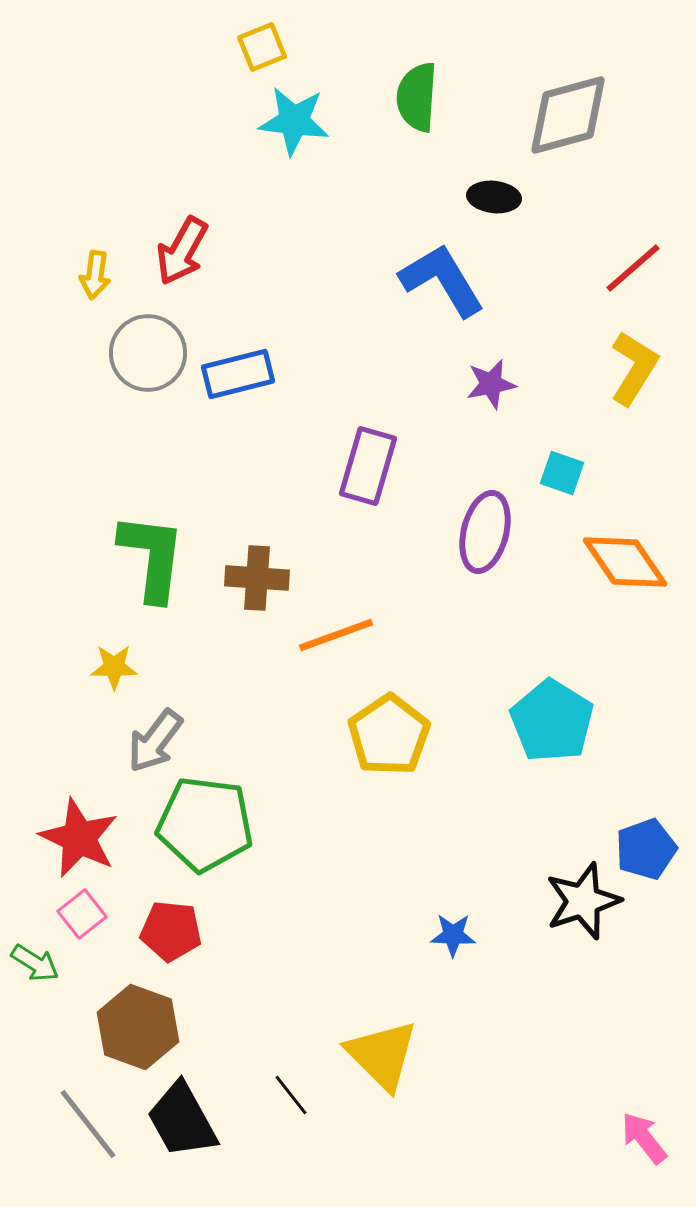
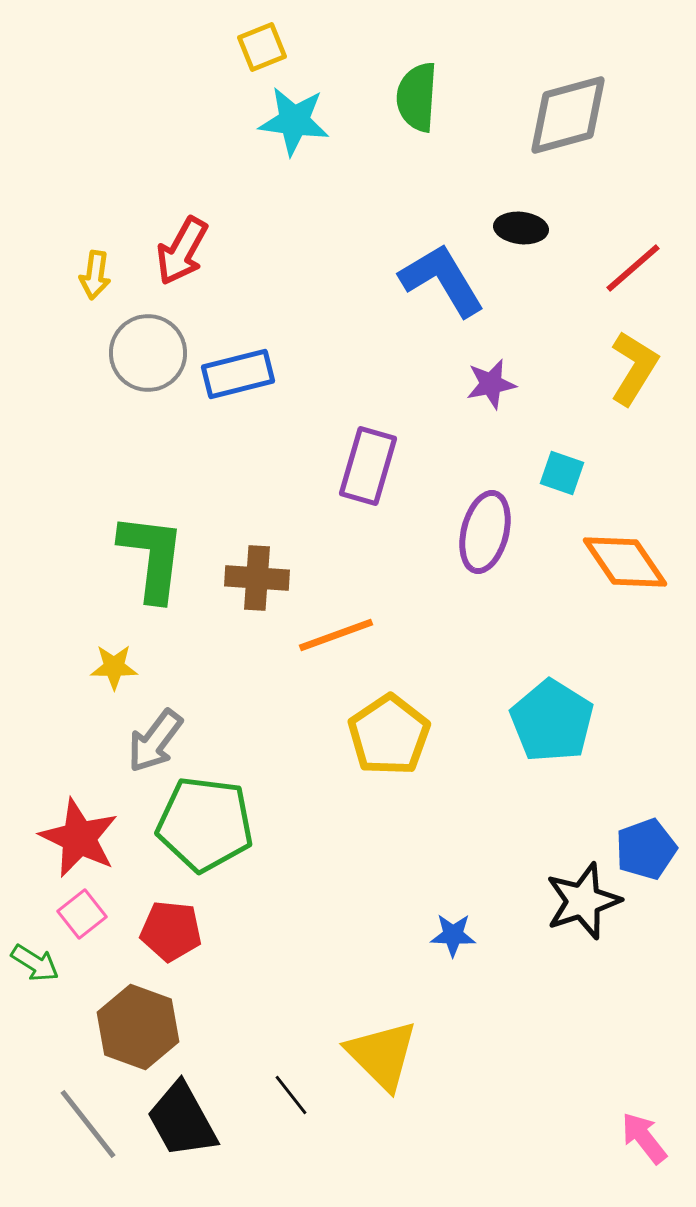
black ellipse: moved 27 px right, 31 px down
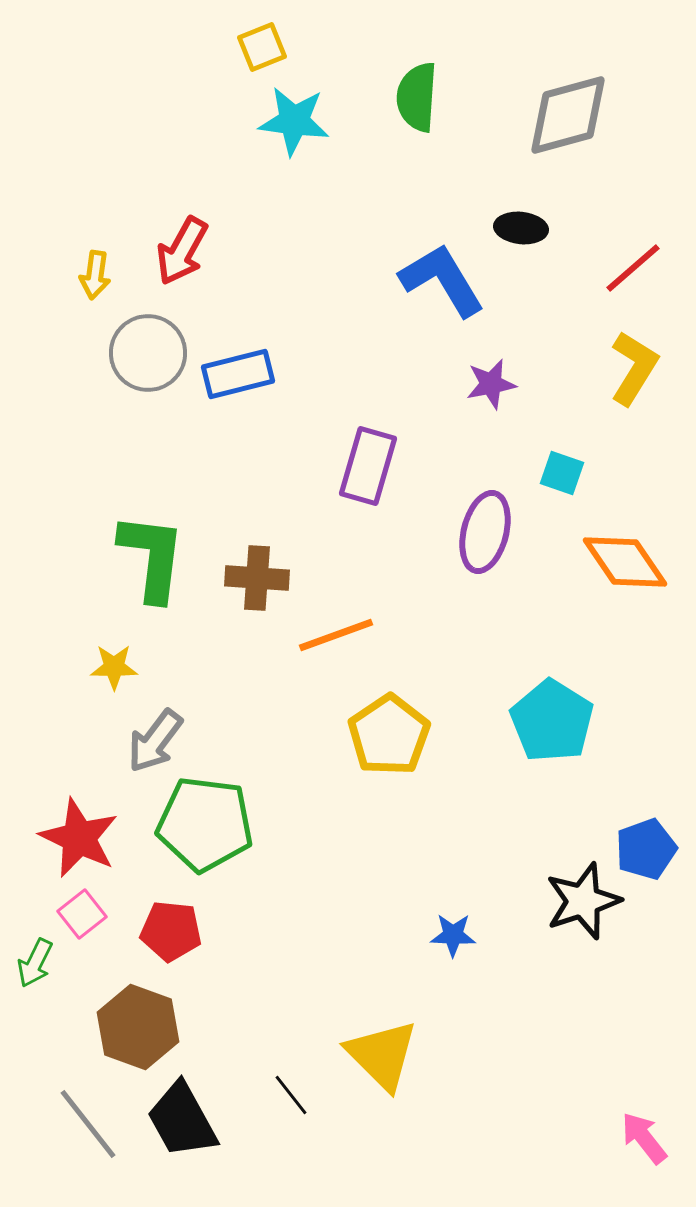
green arrow: rotated 84 degrees clockwise
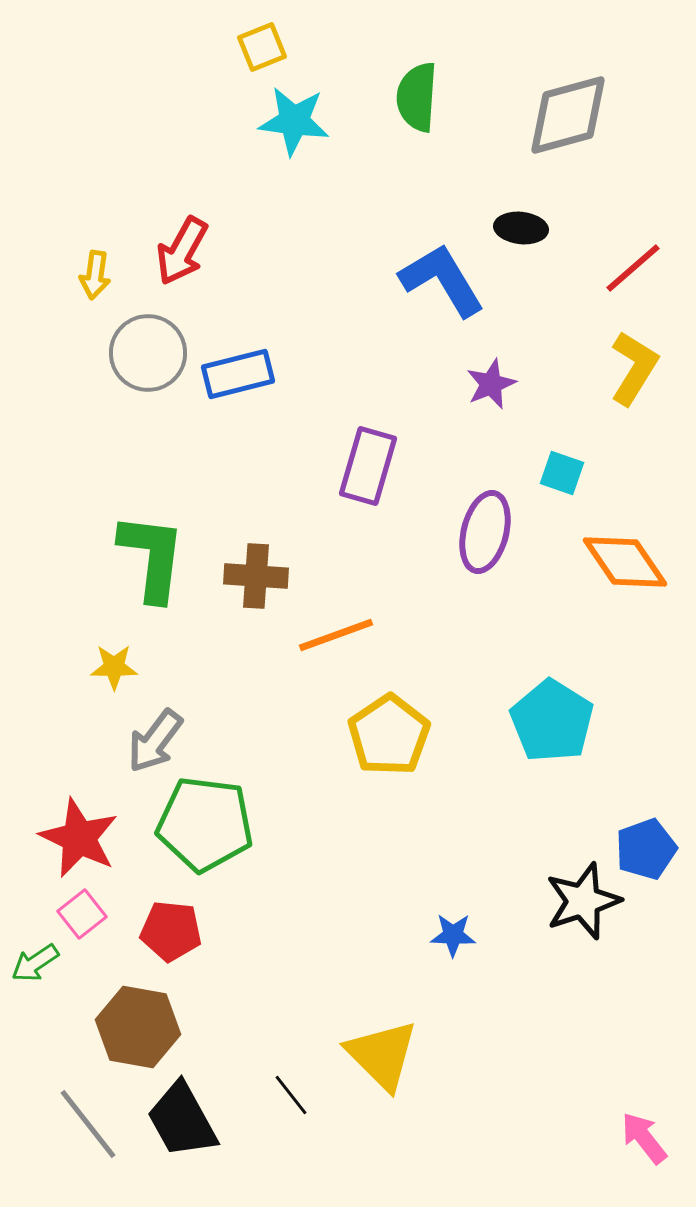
purple star: rotated 12 degrees counterclockwise
brown cross: moved 1 px left, 2 px up
green arrow: rotated 30 degrees clockwise
brown hexagon: rotated 10 degrees counterclockwise
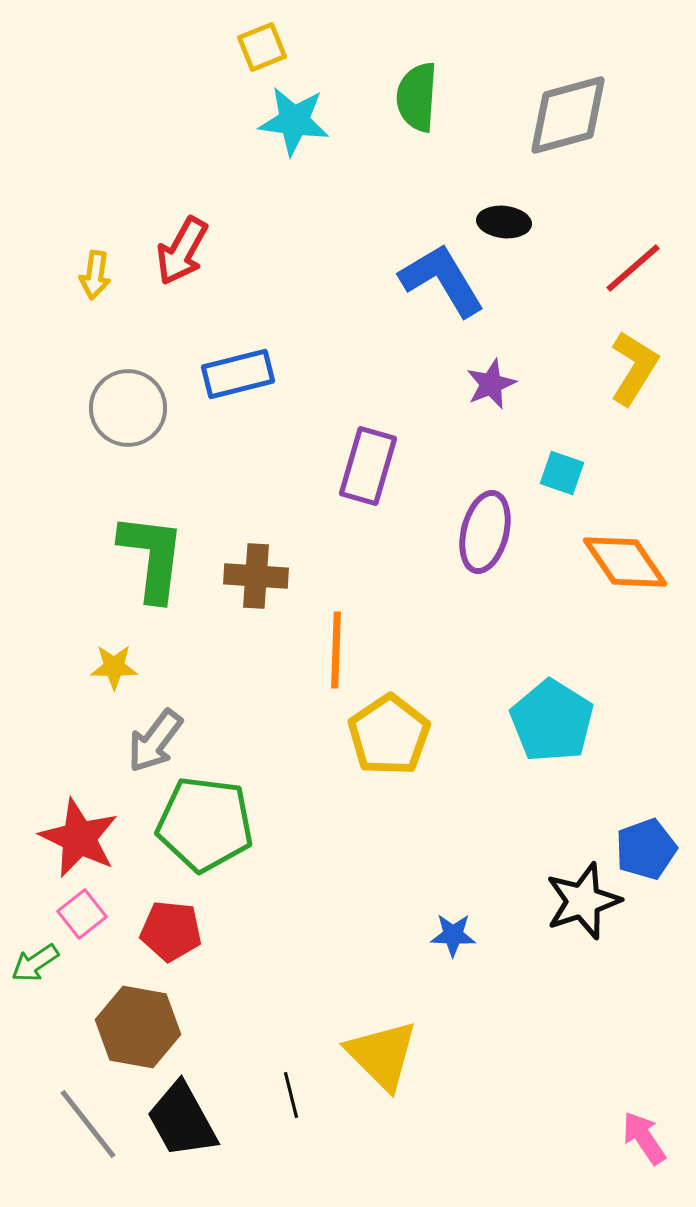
black ellipse: moved 17 px left, 6 px up
gray circle: moved 20 px left, 55 px down
orange line: moved 15 px down; rotated 68 degrees counterclockwise
black line: rotated 24 degrees clockwise
pink arrow: rotated 4 degrees clockwise
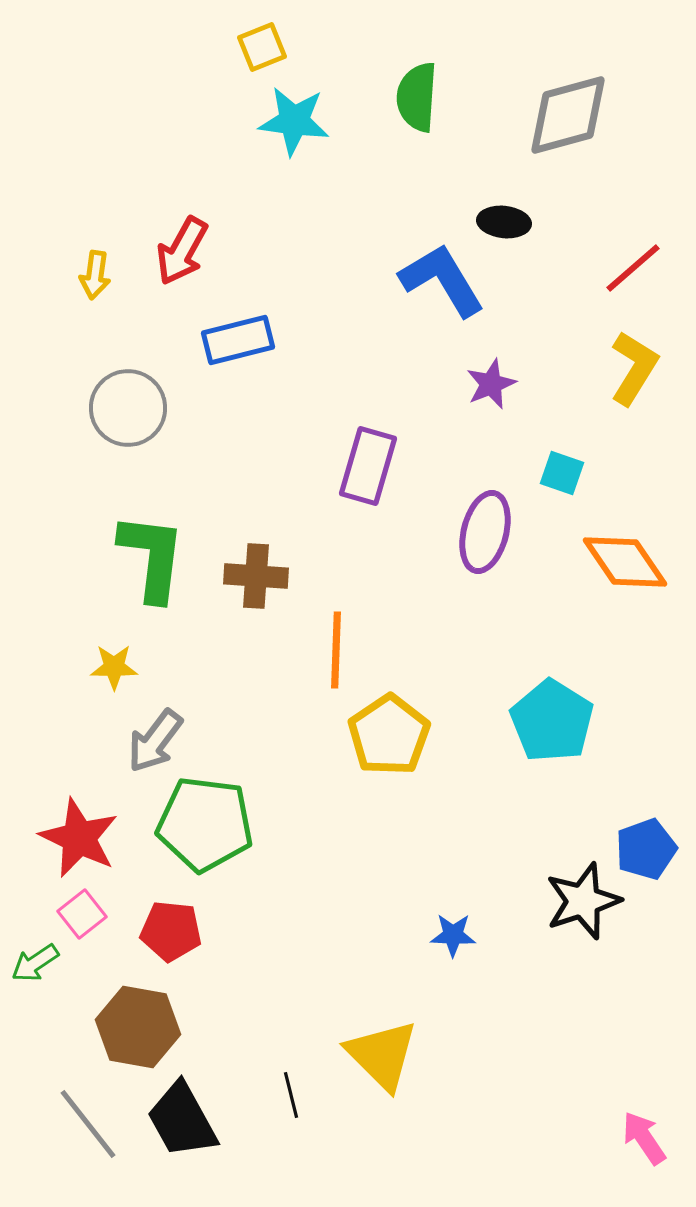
blue rectangle: moved 34 px up
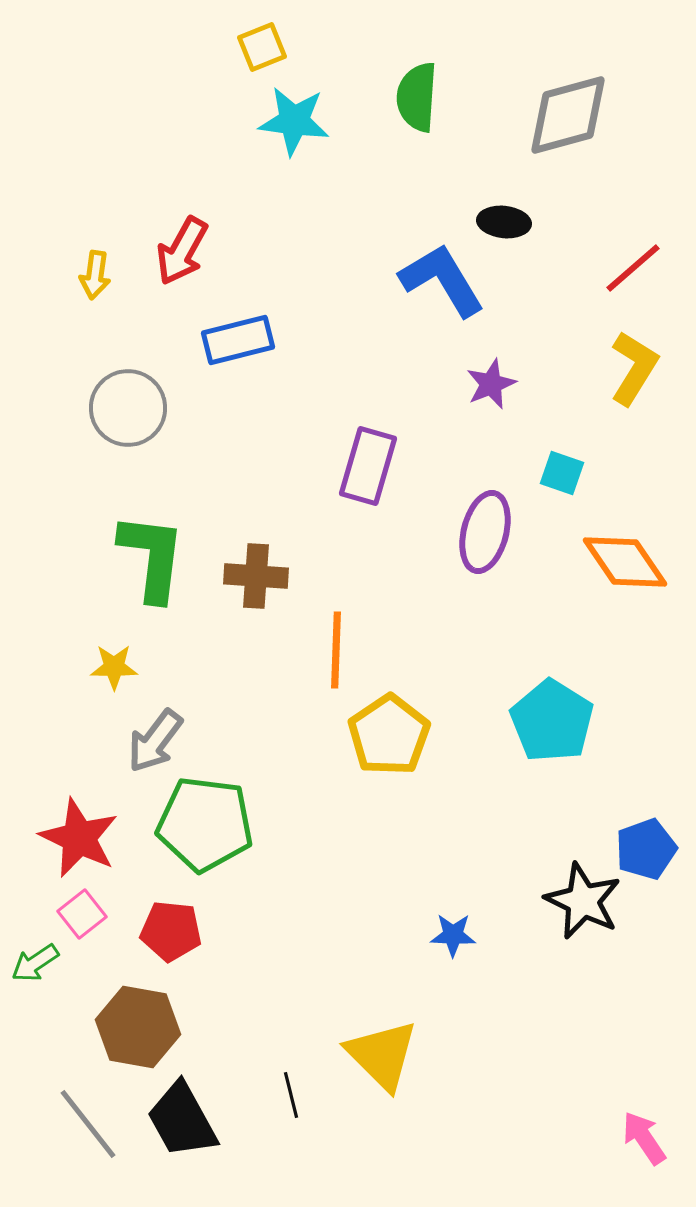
black star: rotated 28 degrees counterclockwise
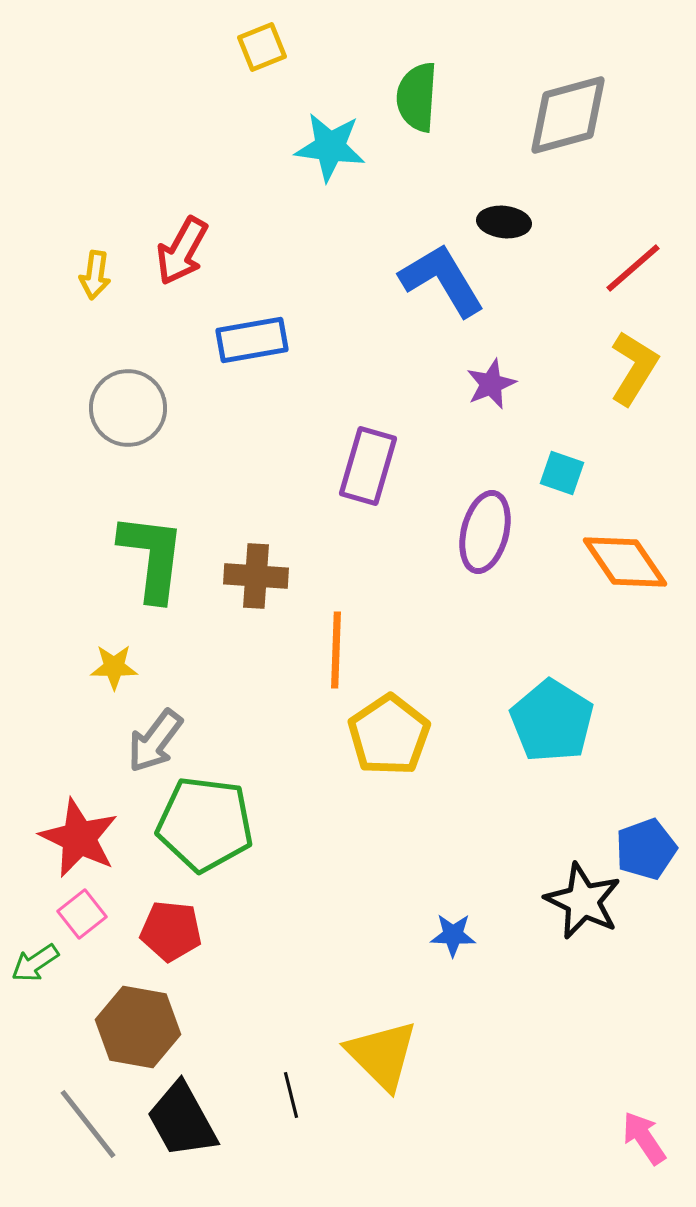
cyan star: moved 36 px right, 26 px down
blue rectangle: moved 14 px right; rotated 4 degrees clockwise
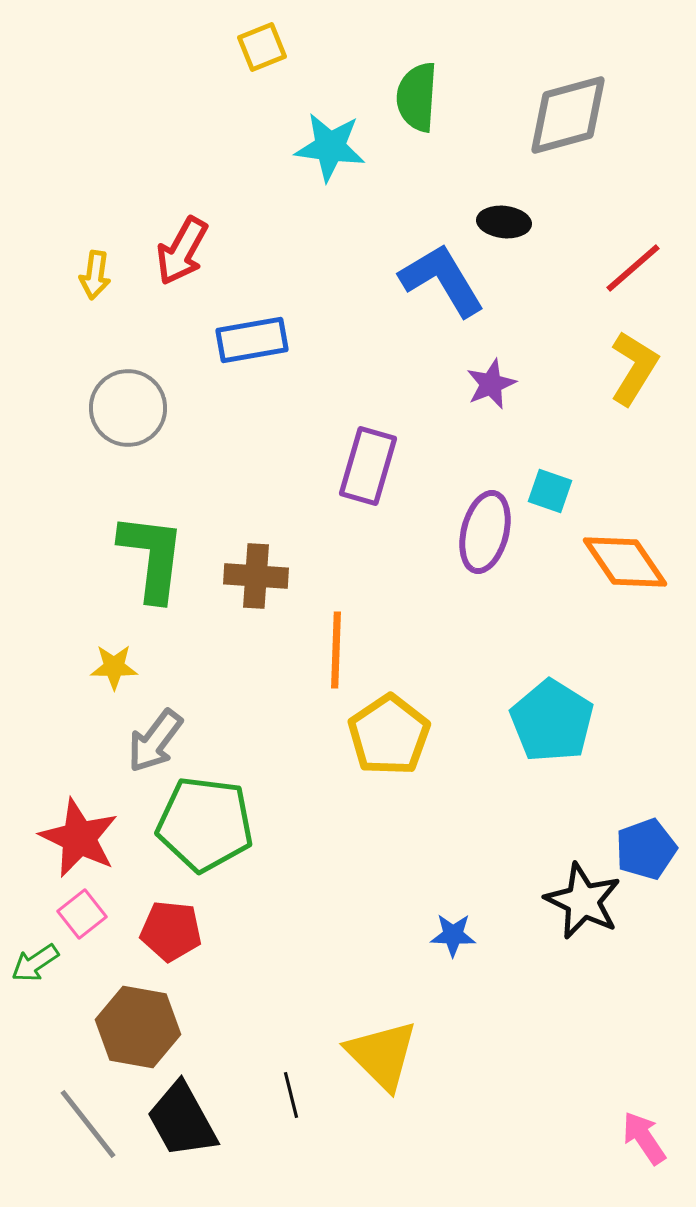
cyan square: moved 12 px left, 18 px down
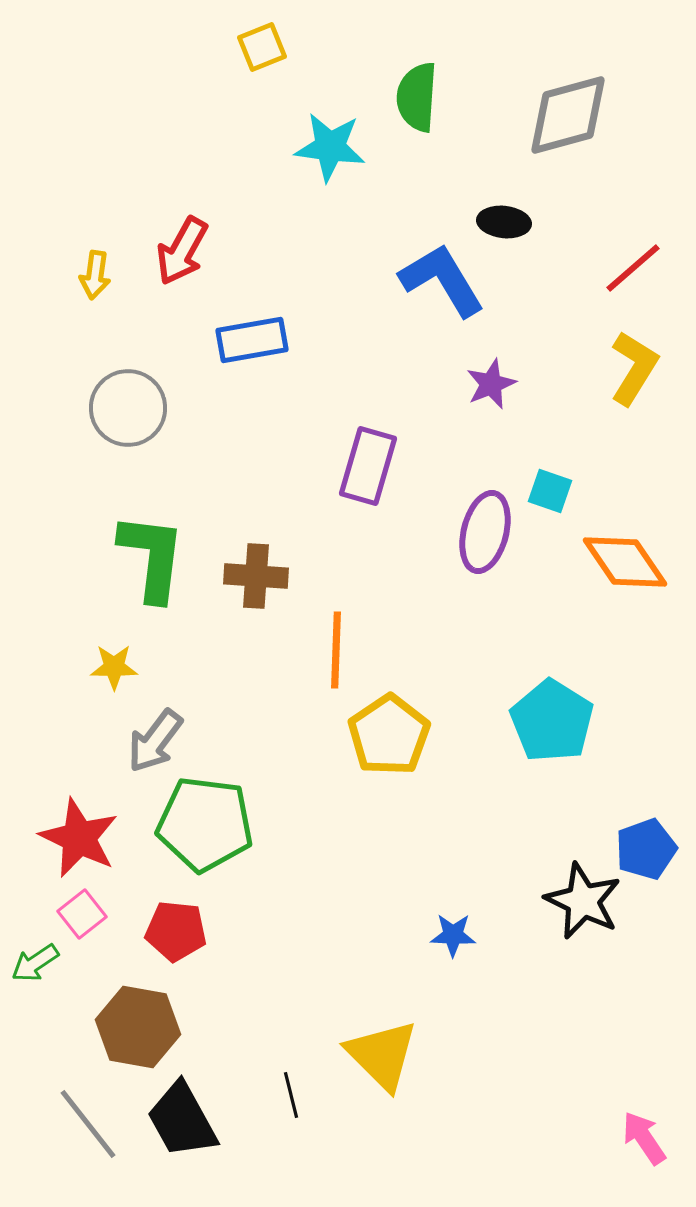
red pentagon: moved 5 px right
